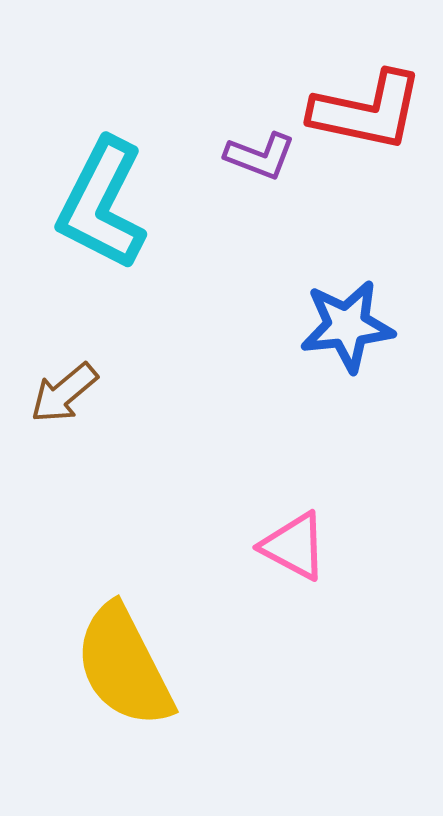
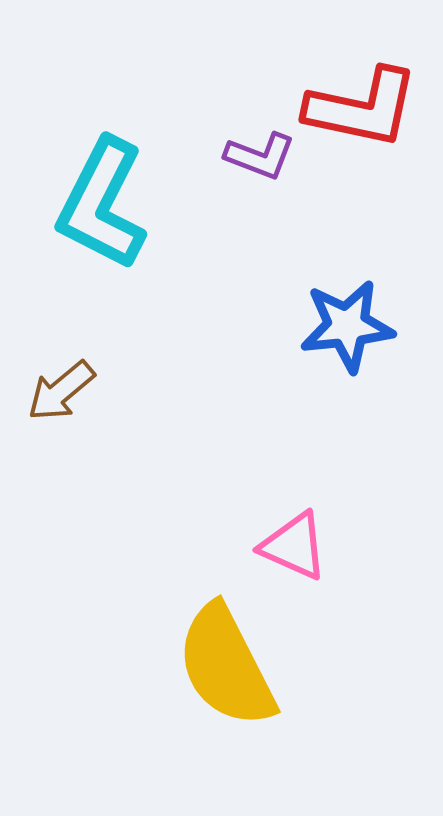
red L-shape: moved 5 px left, 3 px up
brown arrow: moved 3 px left, 2 px up
pink triangle: rotated 4 degrees counterclockwise
yellow semicircle: moved 102 px right
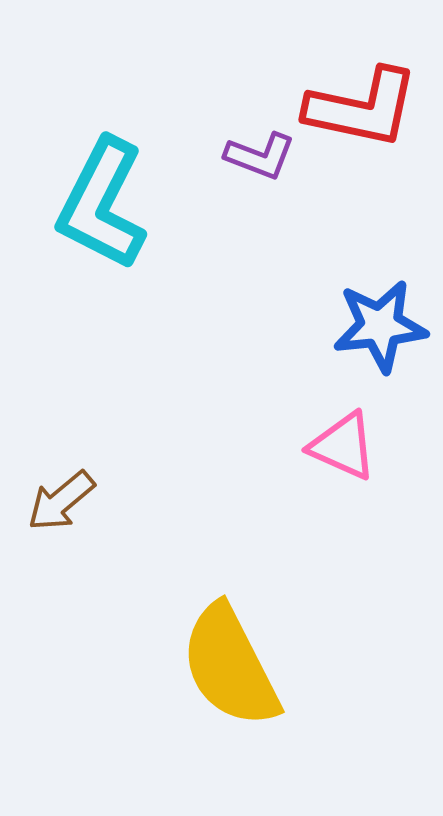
blue star: moved 33 px right
brown arrow: moved 110 px down
pink triangle: moved 49 px right, 100 px up
yellow semicircle: moved 4 px right
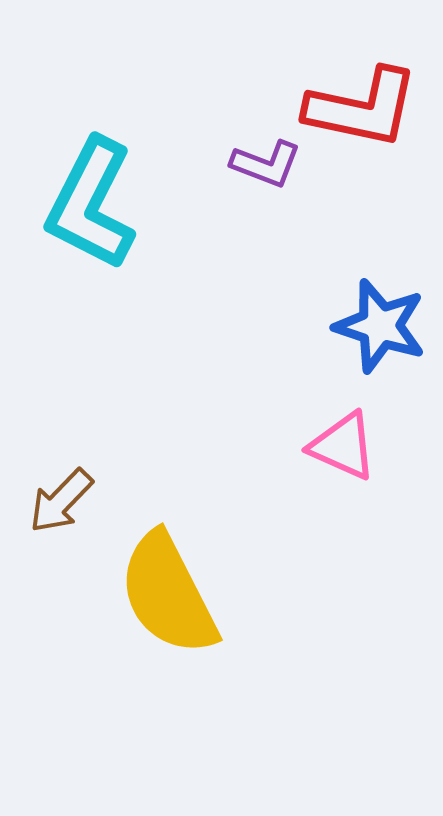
purple L-shape: moved 6 px right, 8 px down
cyan L-shape: moved 11 px left
blue star: rotated 24 degrees clockwise
brown arrow: rotated 6 degrees counterclockwise
yellow semicircle: moved 62 px left, 72 px up
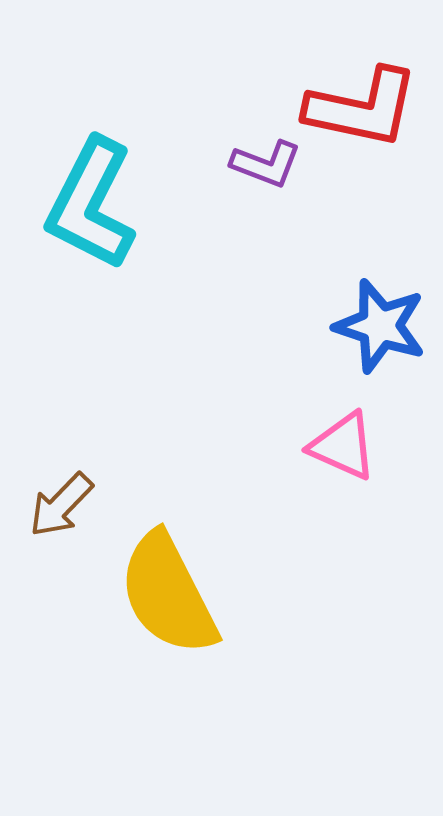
brown arrow: moved 4 px down
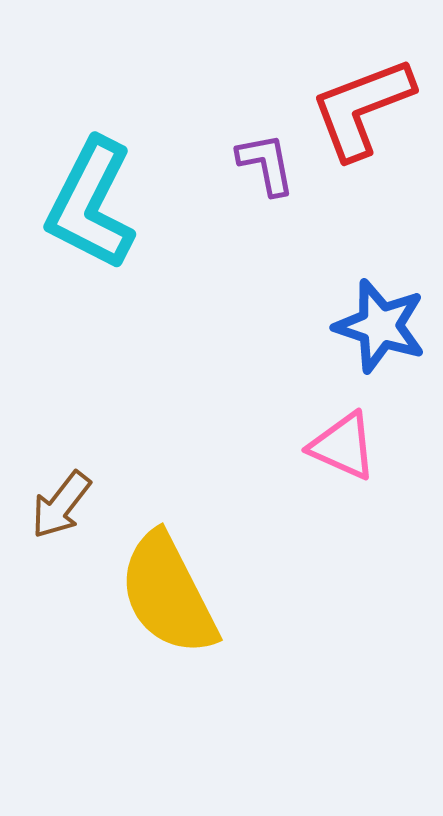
red L-shape: rotated 147 degrees clockwise
purple L-shape: rotated 122 degrees counterclockwise
brown arrow: rotated 6 degrees counterclockwise
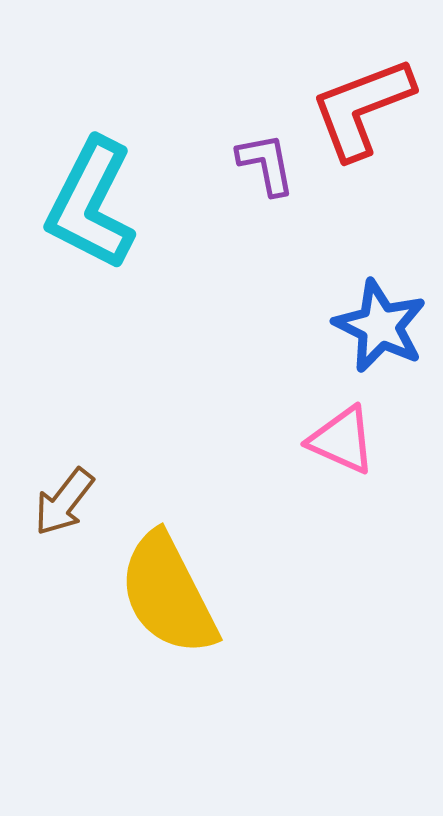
blue star: rotated 8 degrees clockwise
pink triangle: moved 1 px left, 6 px up
brown arrow: moved 3 px right, 3 px up
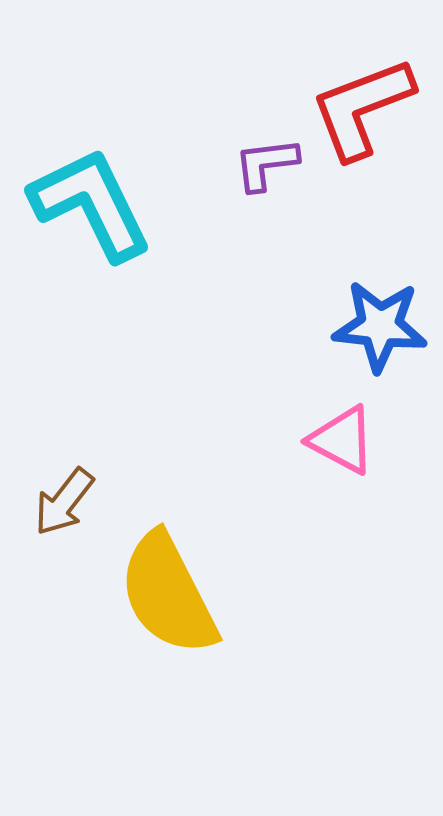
purple L-shape: rotated 86 degrees counterclockwise
cyan L-shape: rotated 127 degrees clockwise
blue star: rotated 20 degrees counterclockwise
pink triangle: rotated 4 degrees clockwise
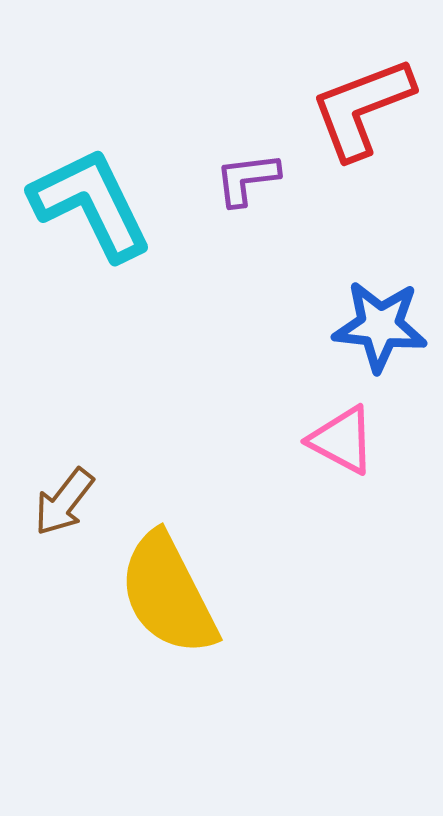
purple L-shape: moved 19 px left, 15 px down
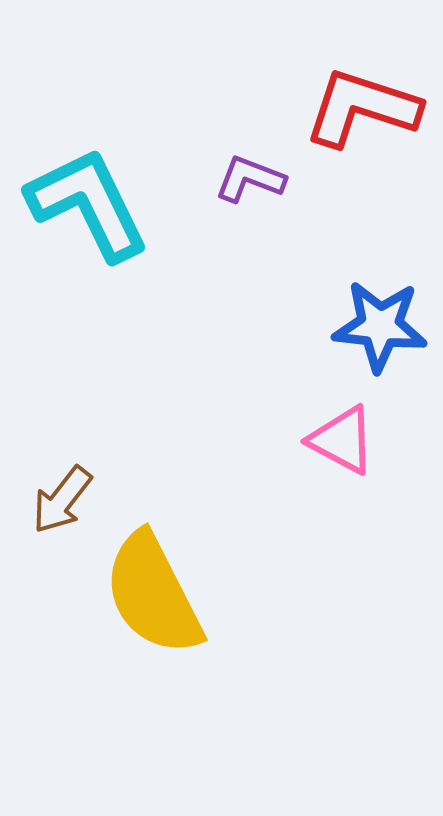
red L-shape: rotated 39 degrees clockwise
purple L-shape: moved 3 px right; rotated 28 degrees clockwise
cyan L-shape: moved 3 px left
brown arrow: moved 2 px left, 2 px up
yellow semicircle: moved 15 px left
